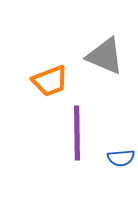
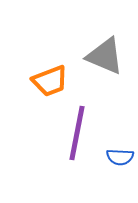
purple line: rotated 12 degrees clockwise
blue semicircle: moved 1 px left, 1 px up; rotated 8 degrees clockwise
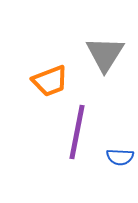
gray triangle: moved 2 px up; rotated 39 degrees clockwise
purple line: moved 1 px up
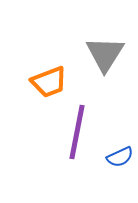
orange trapezoid: moved 1 px left, 1 px down
blue semicircle: rotated 28 degrees counterclockwise
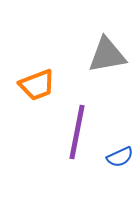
gray triangle: moved 2 px right, 1 px down; rotated 48 degrees clockwise
orange trapezoid: moved 12 px left, 3 px down
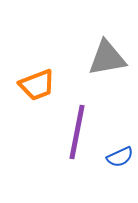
gray triangle: moved 3 px down
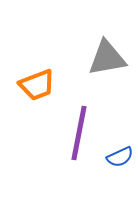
purple line: moved 2 px right, 1 px down
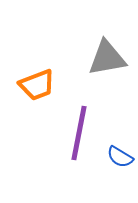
blue semicircle: rotated 56 degrees clockwise
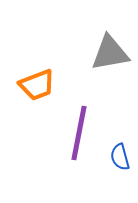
gray triangle: moved 3 px right, 5 px up
blue semicircle: rotated 44 degrees clockwise
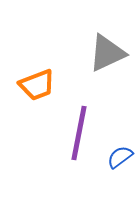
gray triangle: moved 3 px left; rotated 15 degrees counterclockwise
blue semicircle: rotated 68 degrees clockwise
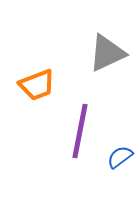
purple line: moved 1 px right, 2 px up
